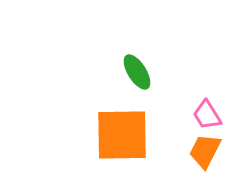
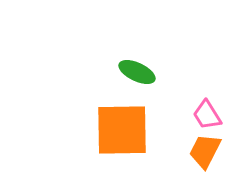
green ellipse: rotated 33 degrees counterclockwise
orange square: moved 5 px up
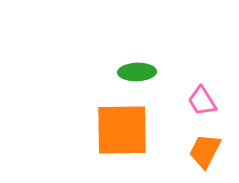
green ellipse: rotated 27 degrees counterclockwise
pink trapezoid: moved 5 px left, 14 px up
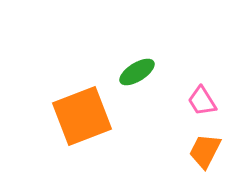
green ellipse: rotated 30 degrees counterclockwise
orange square: moved 40 px left, 14 px up; rotated 20 degrees counterclockwise
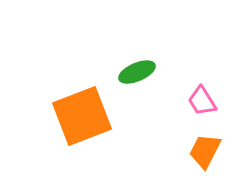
green ellipse: rotated 9 degrees clockwise
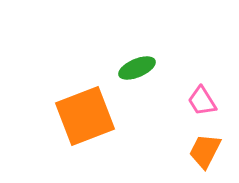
green ellipse: moved 4 px up
orange square: moved 3 px right
